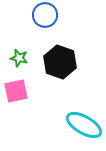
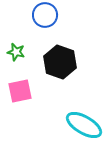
green star: moved 3 px left, 6 px up
pink square: moved 4 px right
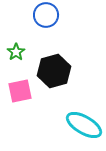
blue circle: moved 1 px right
green star: rotated 24 degrees clockwise
black hexagon: moved 6 px left, 9 px down; rotated 24 degrees clockwise
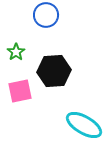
black hexagon: rotated 12 degrees clockwise
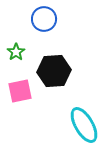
blue circle: moved 2 px left, 4 px down
cyan ellipse: rotated 30 degrees clockwise
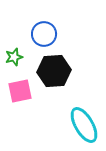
blue circle: moved 15 px down
green star: moved 2 px left, 5 px down; rotated 18 degrees clockwise
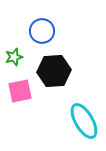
blue circle: moved 2 px left, 3 px up
cyan ellipse: moved 4 px up
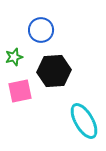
blue circle: moved 1 px left, 1 px up
